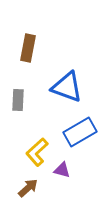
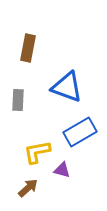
yellow L-shape: rotated 32 degrees clockwise
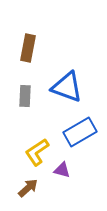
gray rectangle: moved 7 px right, 4 px up
yellow L-shape: rotated 24 degrees counterclockwise
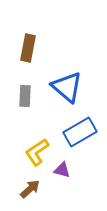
blue triangle: rotated 20 degrees clockwise
brown arrow: moved 2 px right, 1 px down
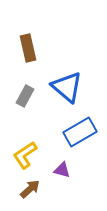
brown rectangle: rotated 24 degrees counterclockwise
gray rectangle: rotated 25 degrees clockwise
yellow L-shape: moved 12 px left, 3 px down
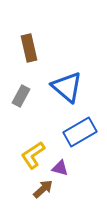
brown rectangle: moved 1 px right
gray rectangle: moved 4 px left
yellow L-shape: moved 8 px right
purple triangle: moved 2 px left, 2 px up
brown arrow: moved 13 px right
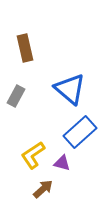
brown rectangle: moved 4 px left
blue triangle: moved 3 px right, 2 px down
gray rectangle: moved 5 px left
blue rectangle: rotated 12 degrees counterclockwise
purple triangle: moved 2 px right, 5 px up
